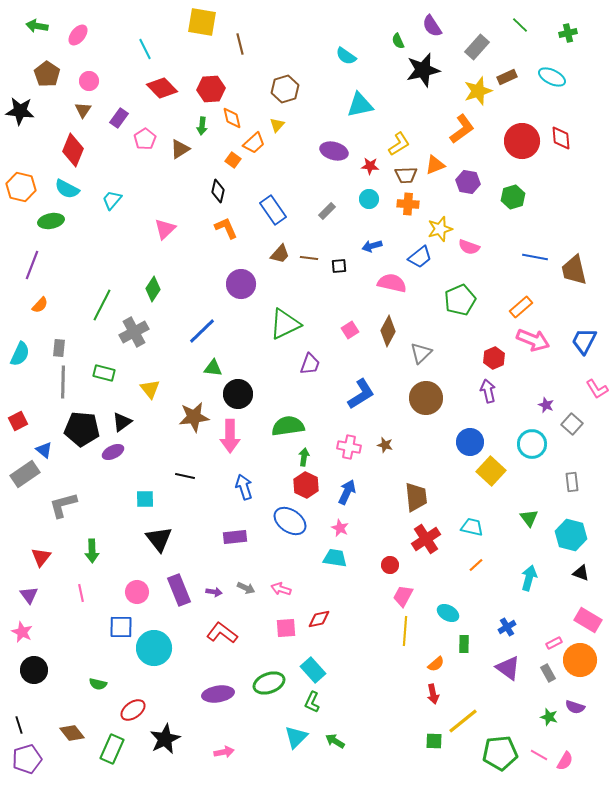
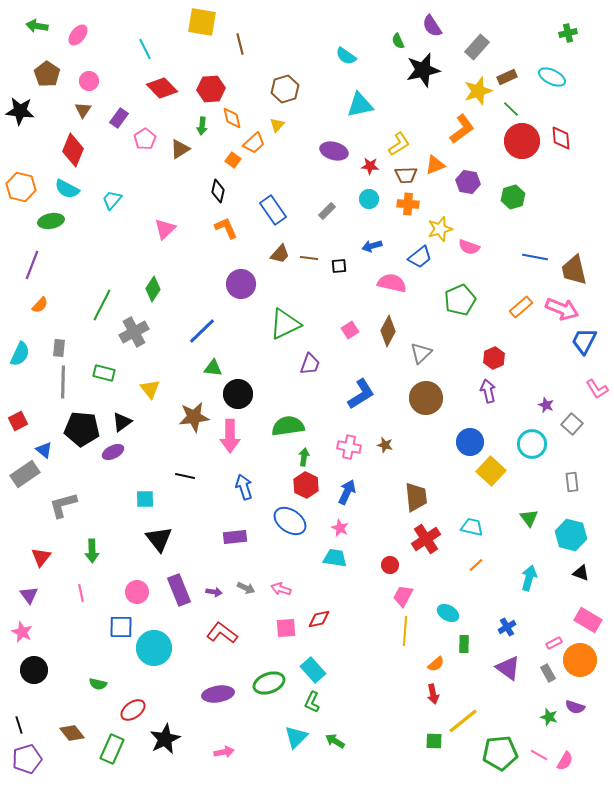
green line at (520, 25): moved 9 px left, 84 px down
pink arrow at (533, 340): moved 29 px right, 31 px up
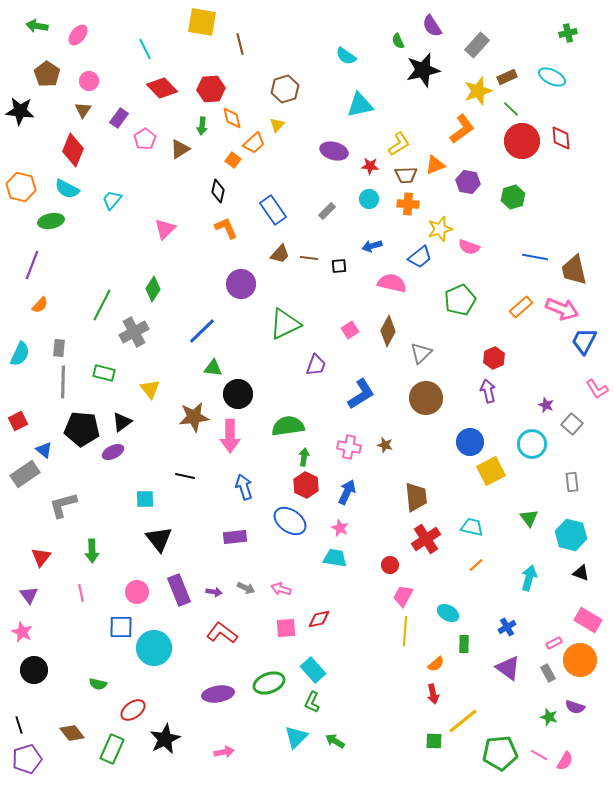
gray rectangle at (477, 47): moved 2 px up
purple trapezoid at (310, 364): moved 6 px right, 1 px down
yellow square at (491, 471): rotated 20 degrees clockwise
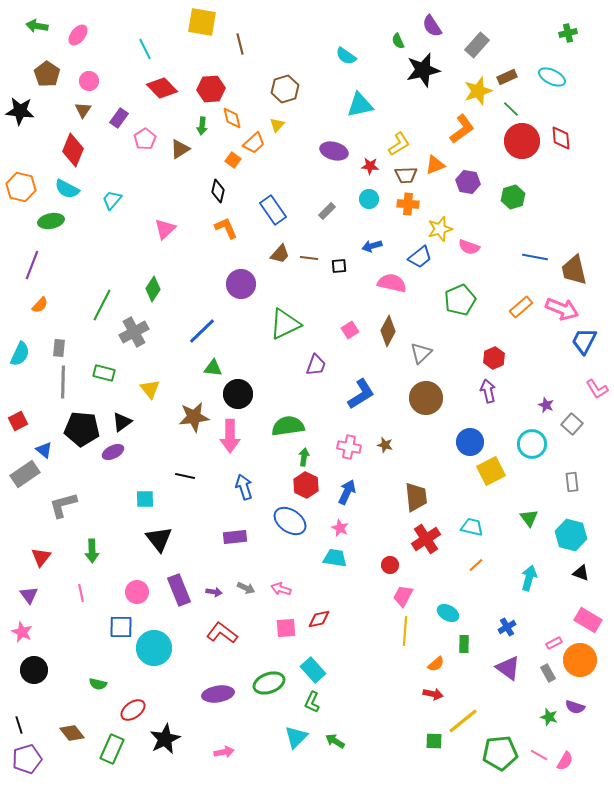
red arrow at (433, 694): rotated 66 degrees counterclockwise
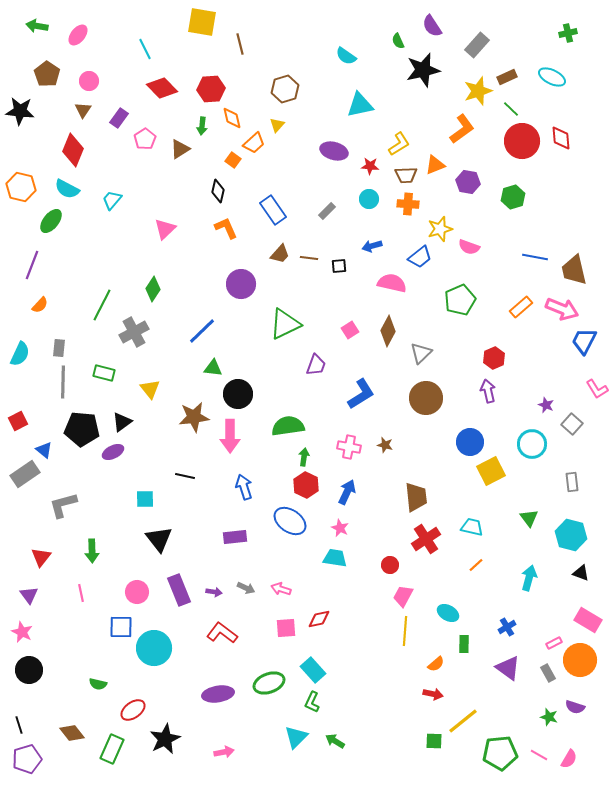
green ellipse at (51, 221): rotated 40 degrees counterclockwise
black circle at (34, 670): moved 5 px left
pink semicircle at (565, 761): moved 4 px right, 2 px up
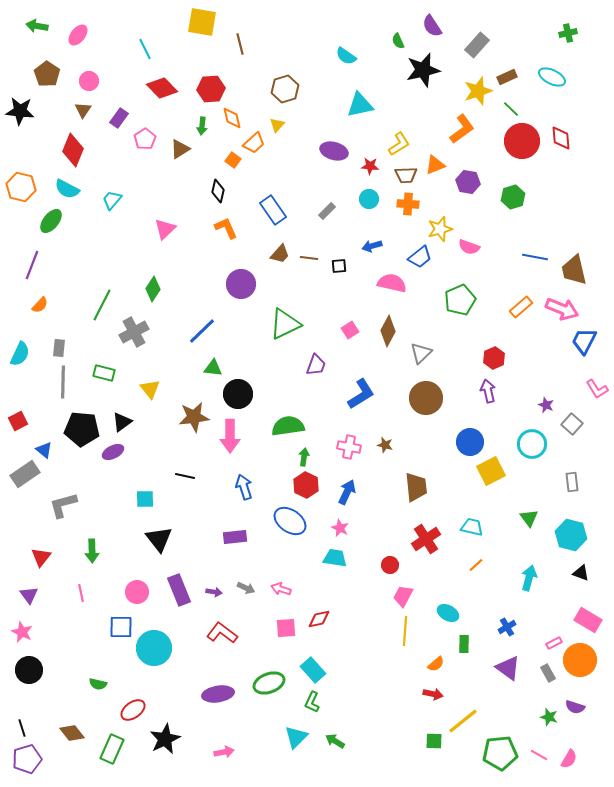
brown trapezoid at (416, 497): moved 10 px up
black line at (19, 725): moved 3 px right, 3 px down
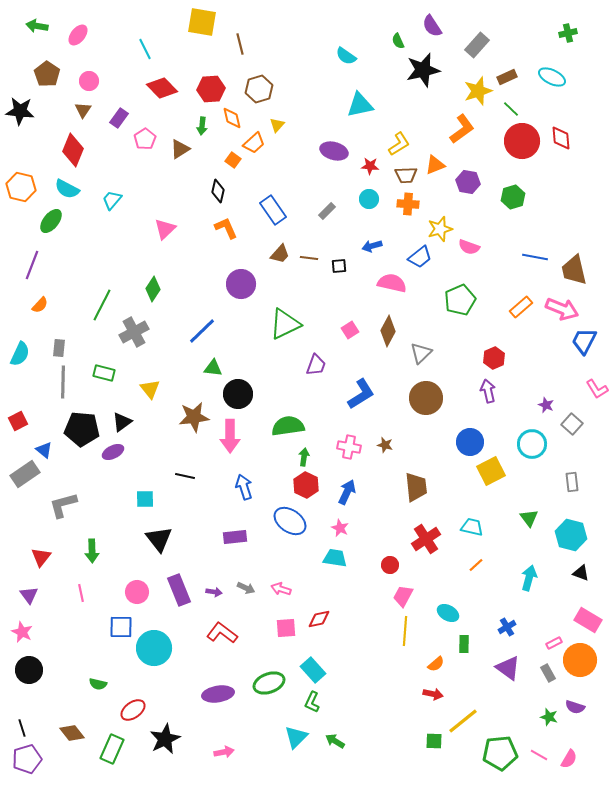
brown hexagon at (285, 89): moved 26 px left
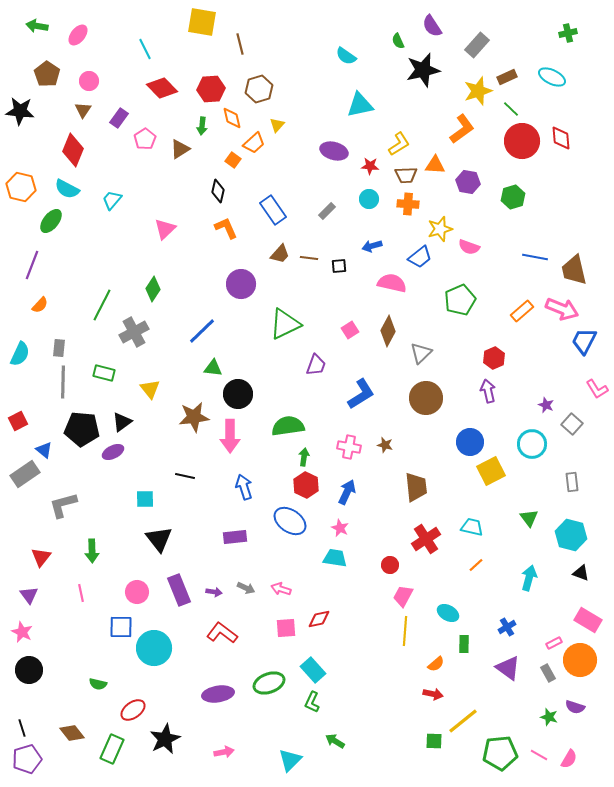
orange triangle at (435, 165): rotated 25 degrees clockwise
orange rectangle at (521, 307): moved 1 px right, 4 px down
cyan triangle at (296, 737): moved 6 px left, 23 px down
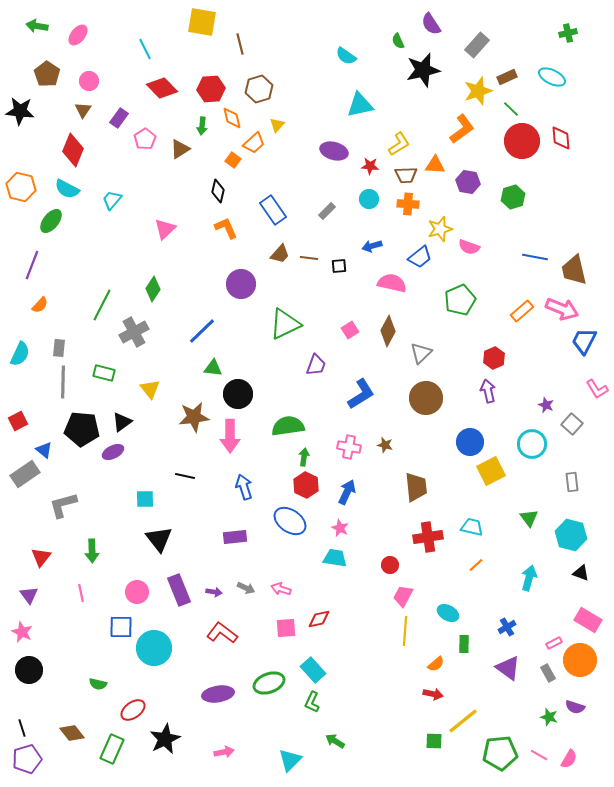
purple semicircle at (432, 26): moved 1 px left, 2 px up
red cross at (426, 539): moved 2 px right, 2 px up; rotated 24 degrees clockwise
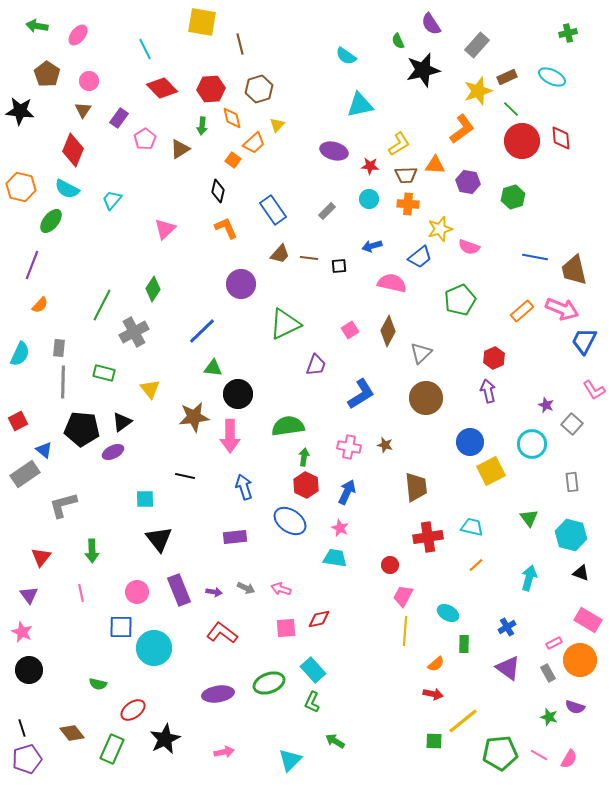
pink L-shape at (597, 389): moved 3 px left, 1 px down
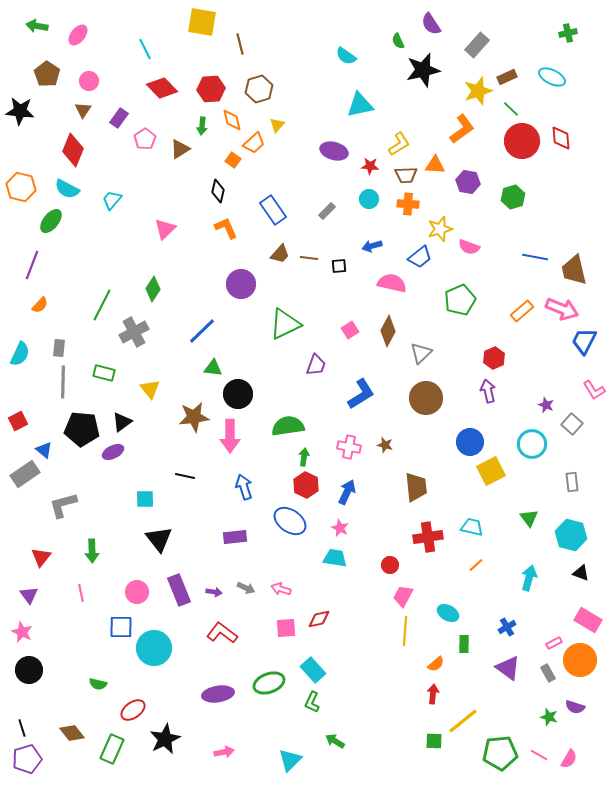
orange diamond at (232, 118): moved 2 px down
red arrow at (433, 694): rotated 96 degrees counterclockwise
